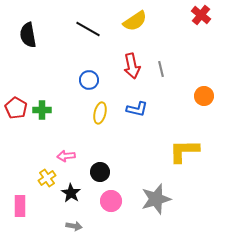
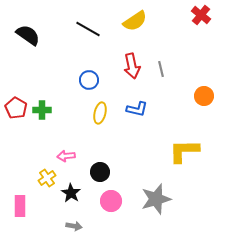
black semicircle: rotated 135 degrees clockwise
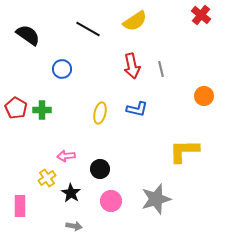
blue circle: moved 27 px left, 11 px up
black circle: moved 3 px up
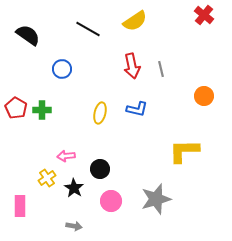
red cross: moved 3 px right
black star: moved 3 px right, 5 px up
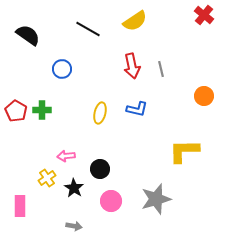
red pentagon: moved 3 px down
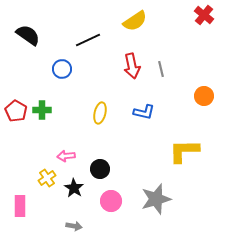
black line: moved 11 px down; rotated 55 degrees counterclockwise
blue L-shape: moved 7 px right, 3 px down
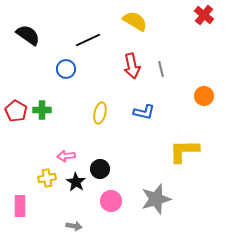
yellow semicircle: rotated 115 degrees counterclockwise
blue circle: moved 4 px right
yellow cross: rotated 24 degrees clockwise
black star: moved 2 px right, 6 px up
